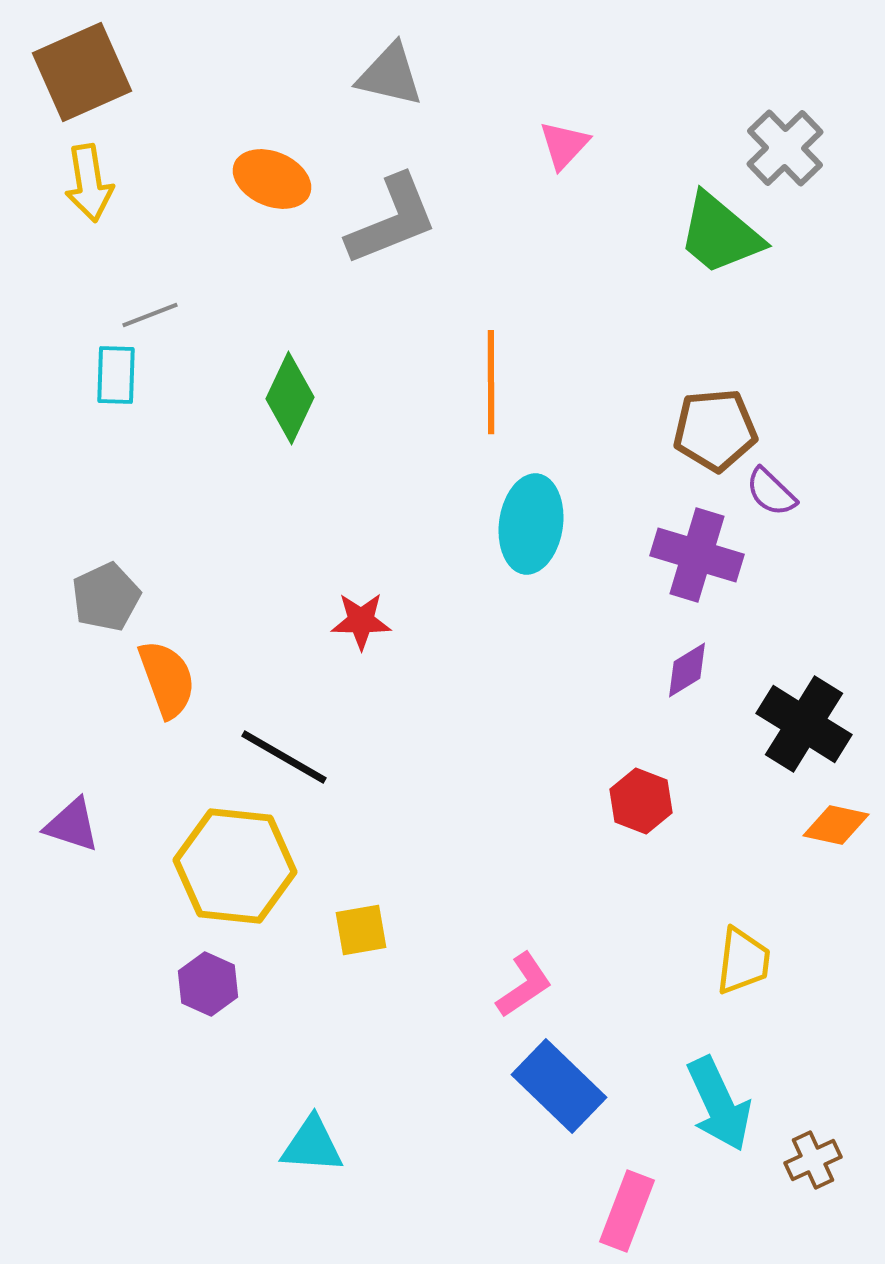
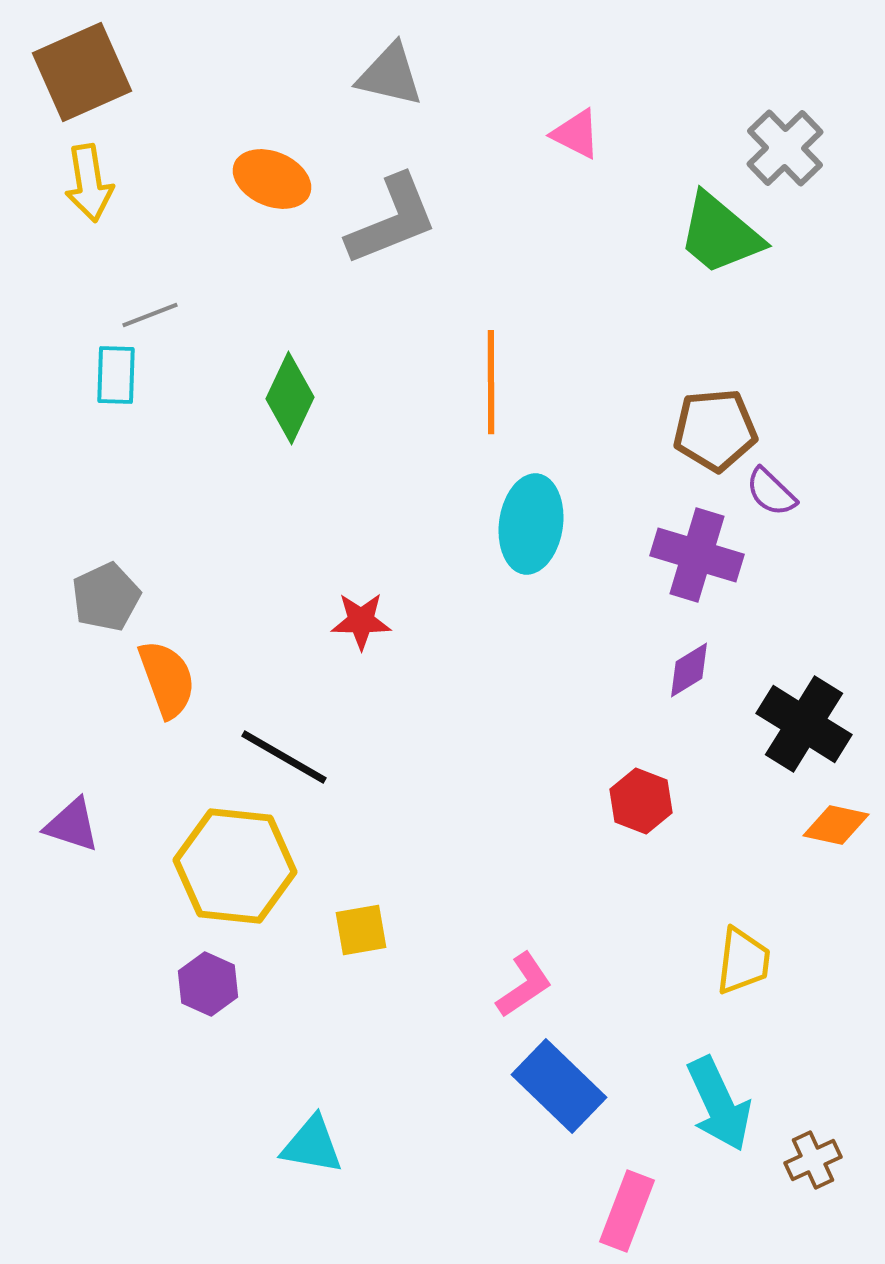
pink triangle: moved 12 px right, 11 px up; rotated 46 degrees counterclockwise
purple diamond: moved 2 px right
cyan triangle: rotated 6 degrees clockwise
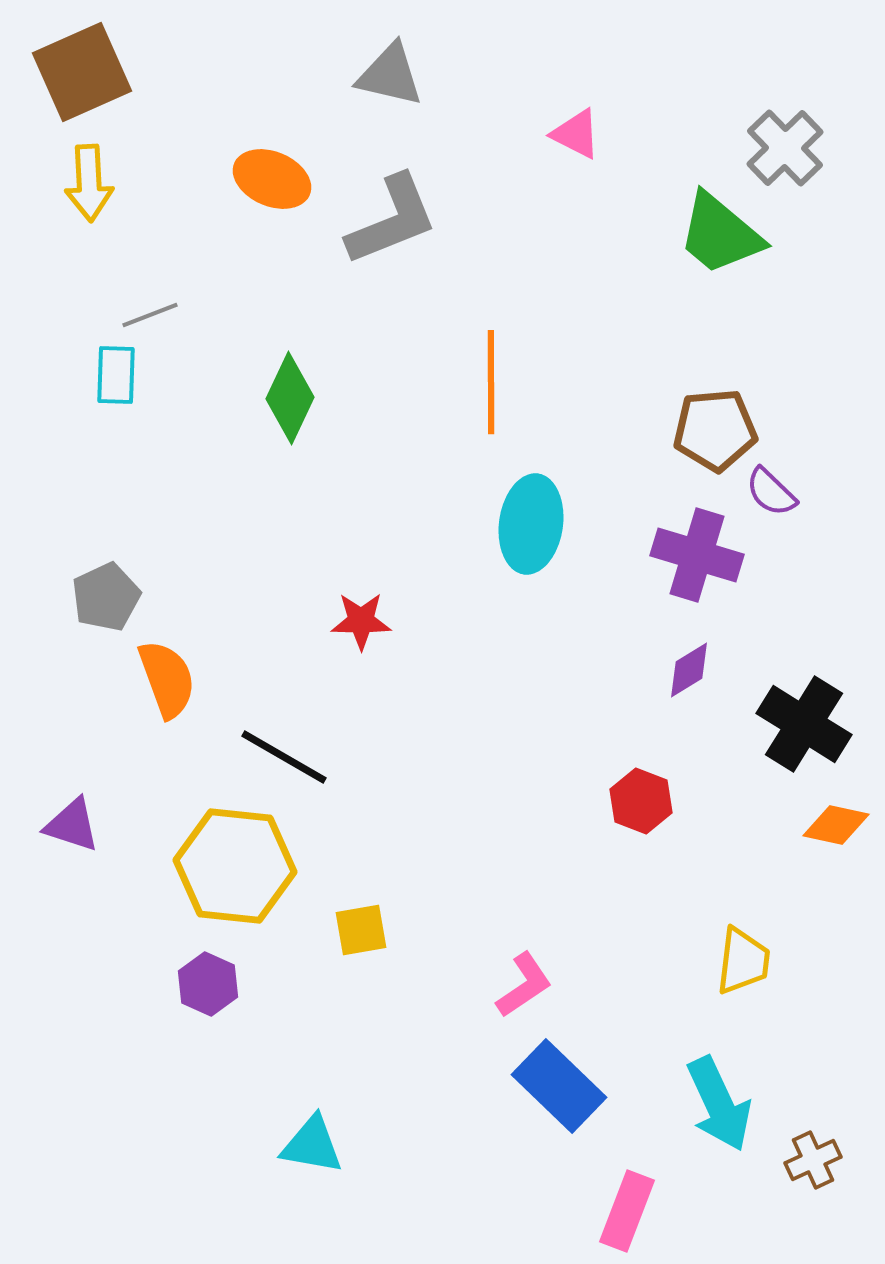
yellow arrow: rotated 6 degrees clockwise
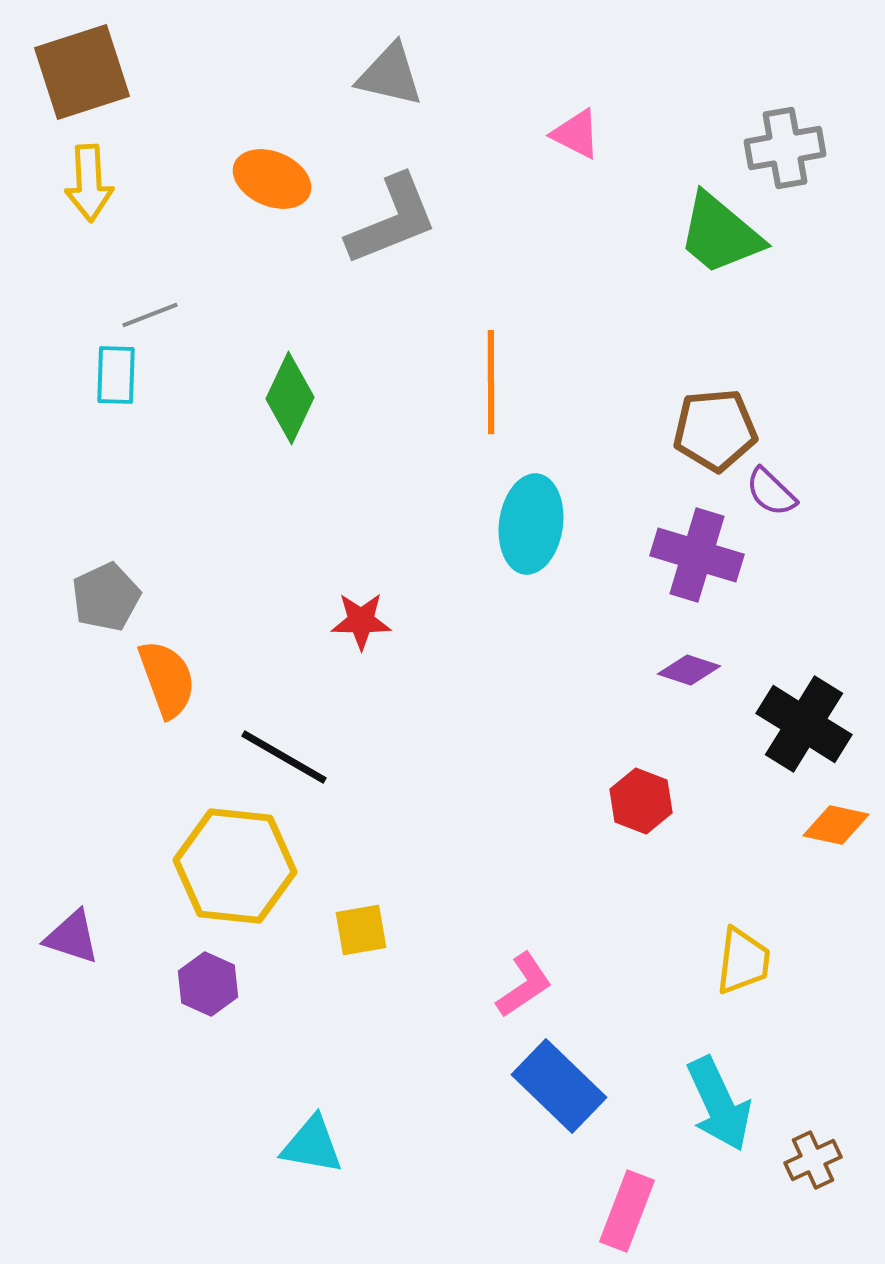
brown square: rotated 6 degrees clockwise
gray cross: rotated 34 degrees clockwise
purple diamond: rotated 50 degrees clockwise
purple triangle: moved 112 px down
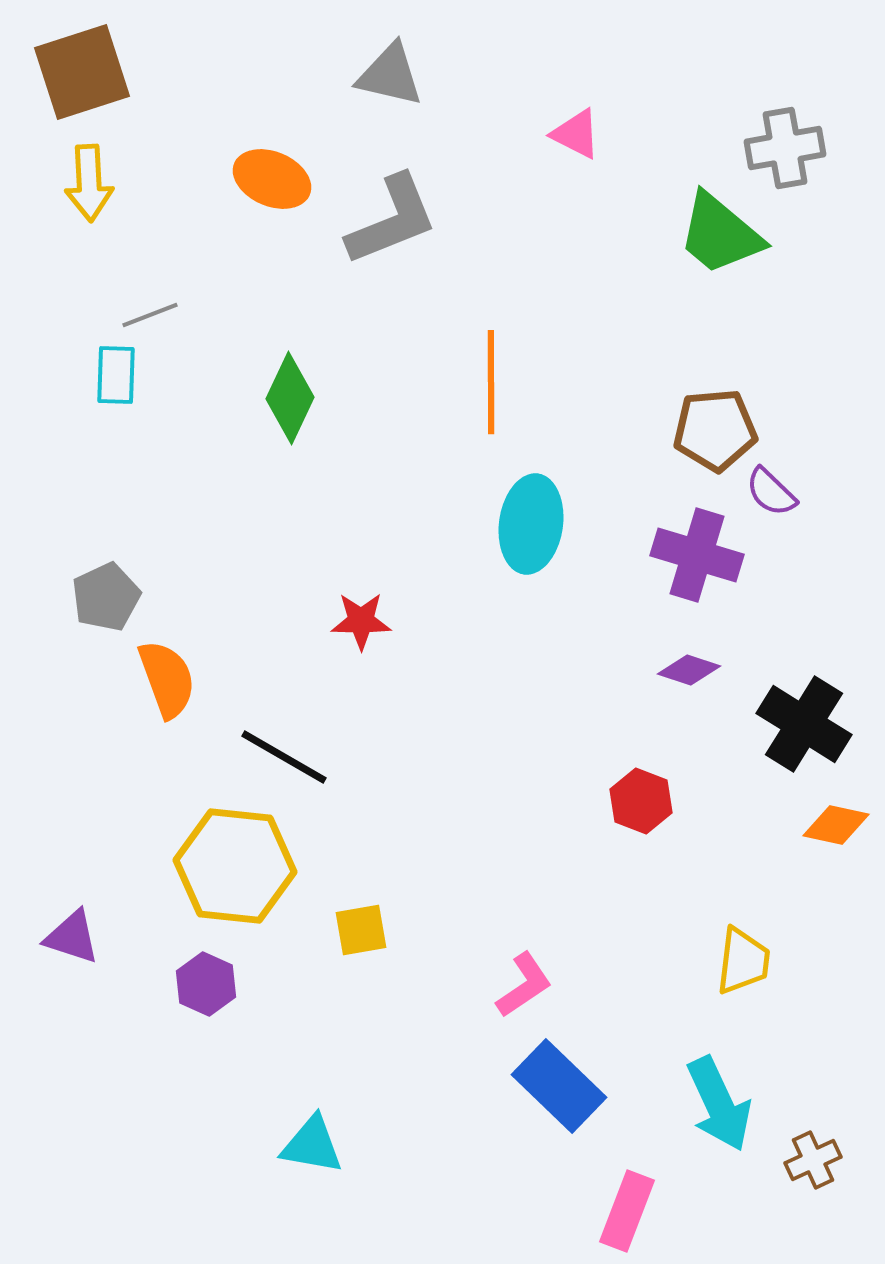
purple hexagon: moved 2 px left
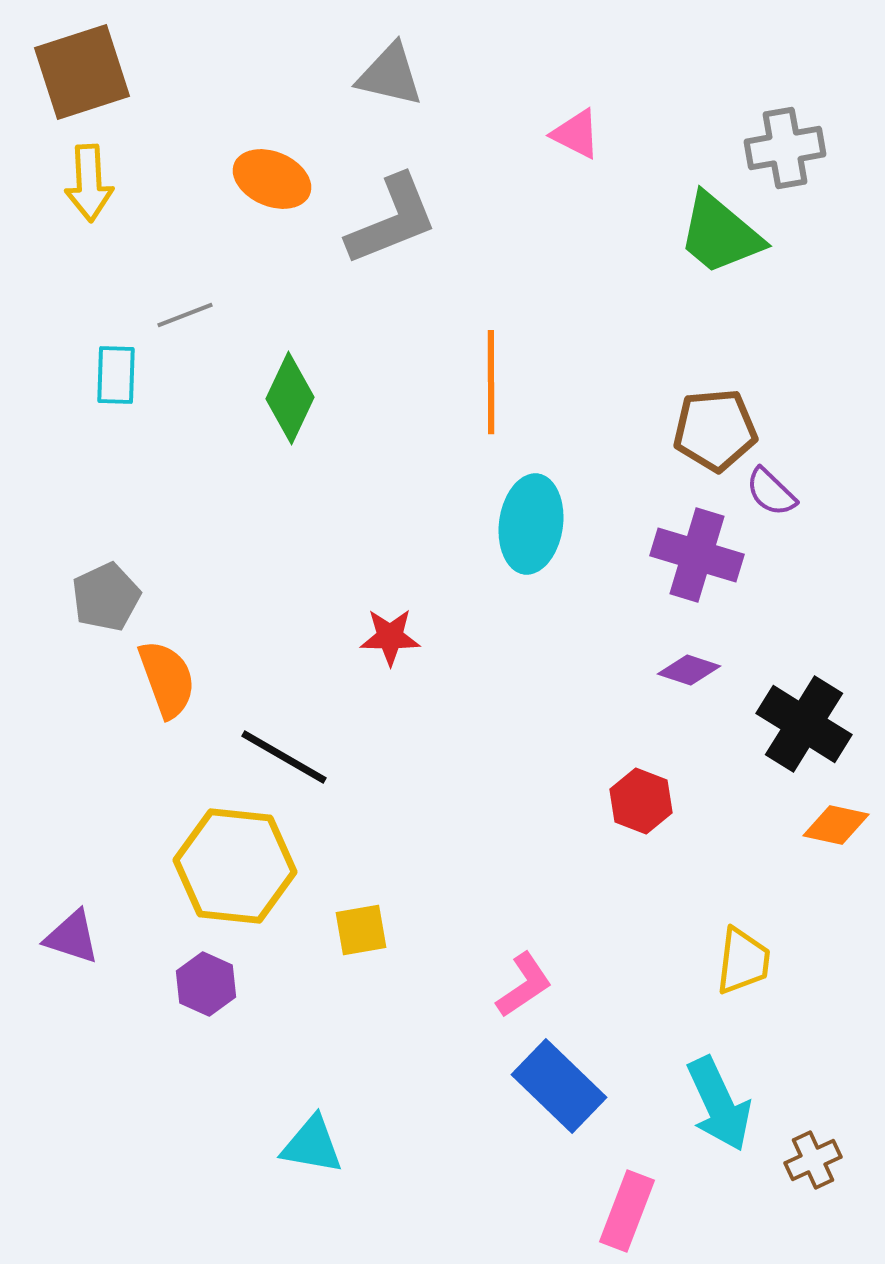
gray line: moved 35 px right
red star: moved 29 px right, 16 px down
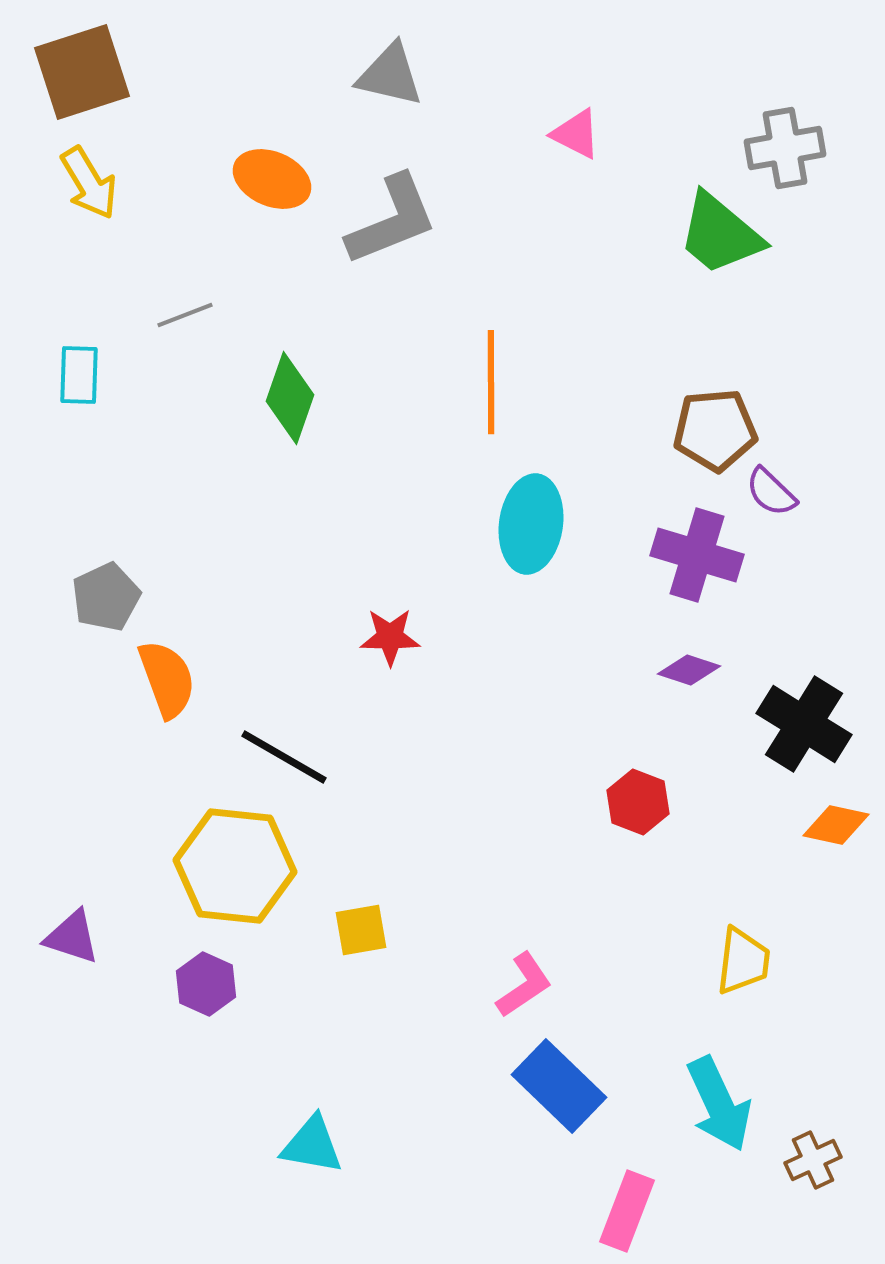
yellow arrow: rotated 28 degrees counterclockwise
cyan rectangle: moved 37 px left
green diamond: rotated 6 degrees counterclockwise
red hexagon: moved 3 px left, 1 px down
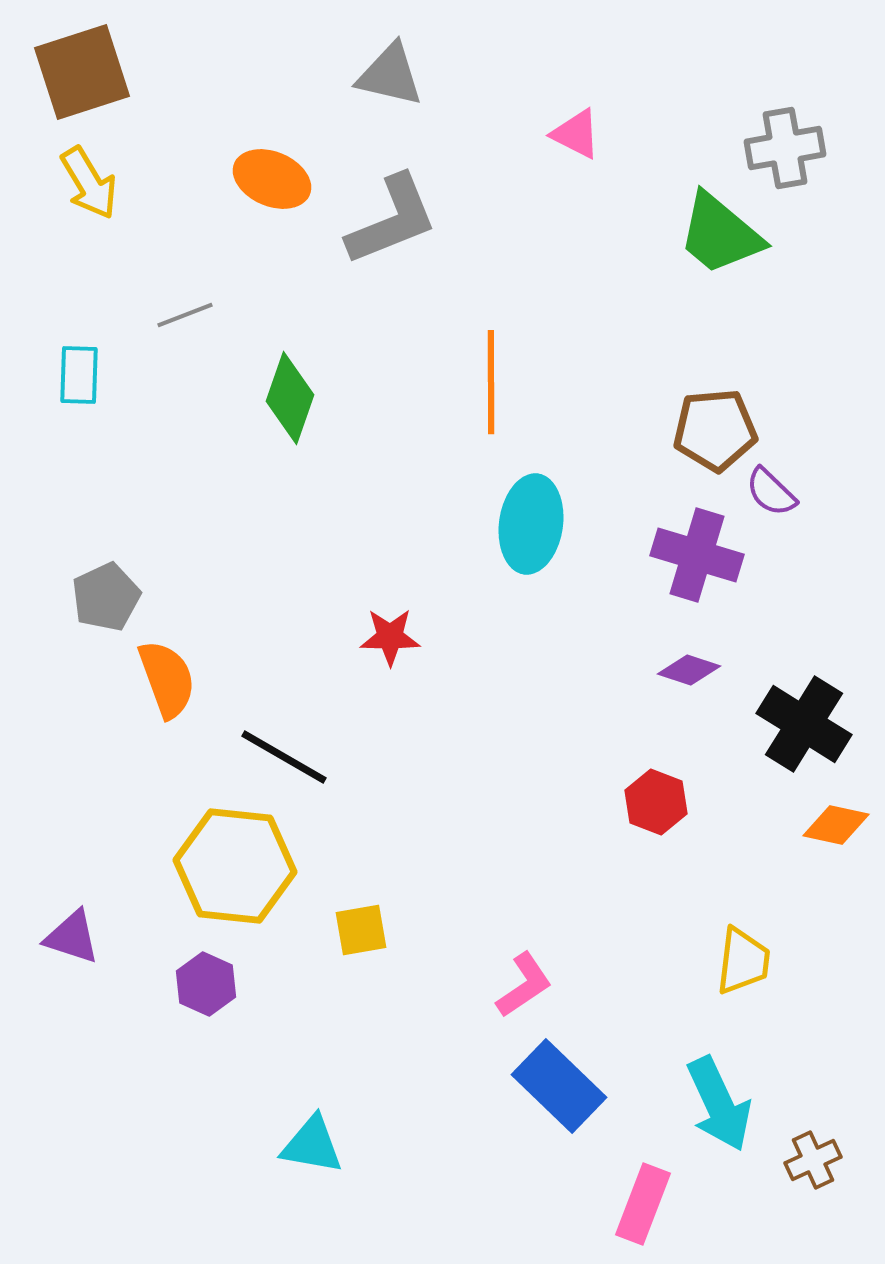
red hexagon: moved 18 px right
pink rectangle: moved 16 px right, 7 px up
